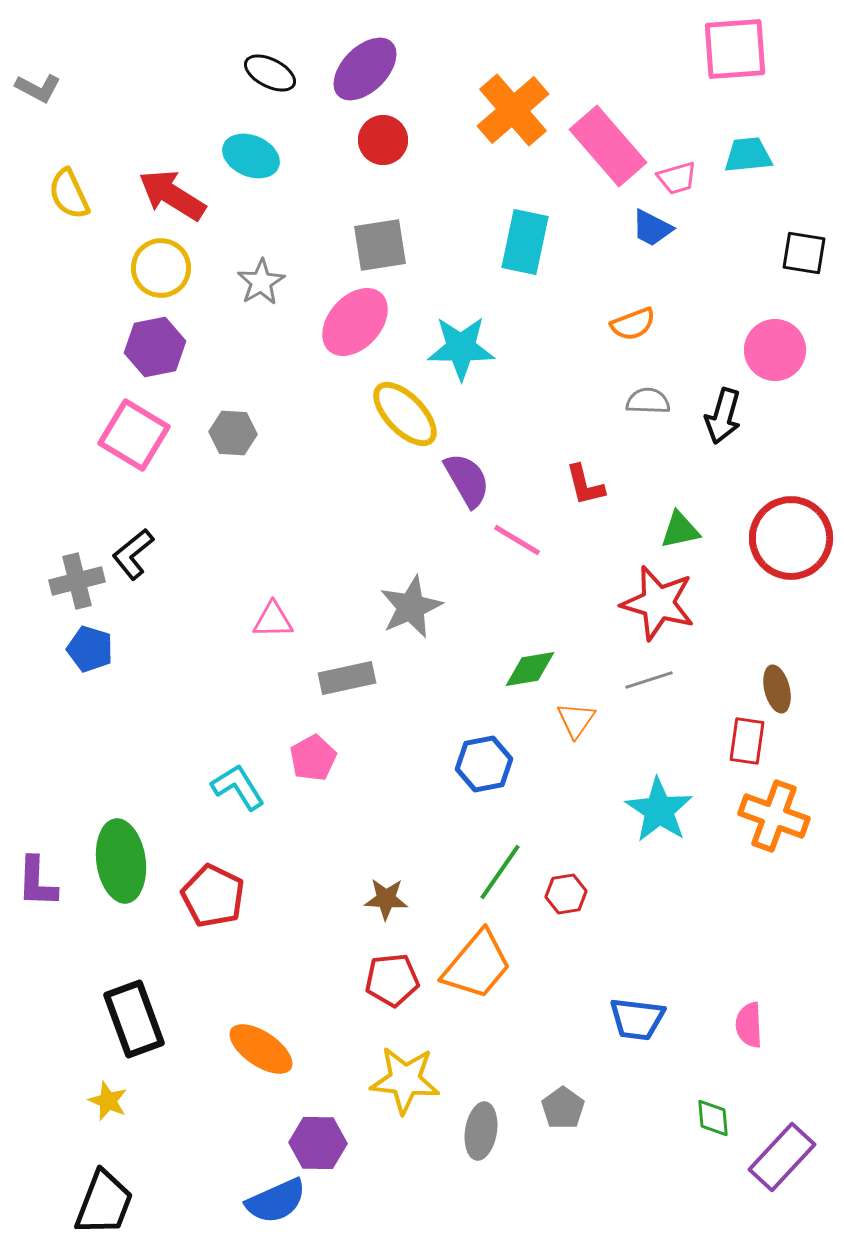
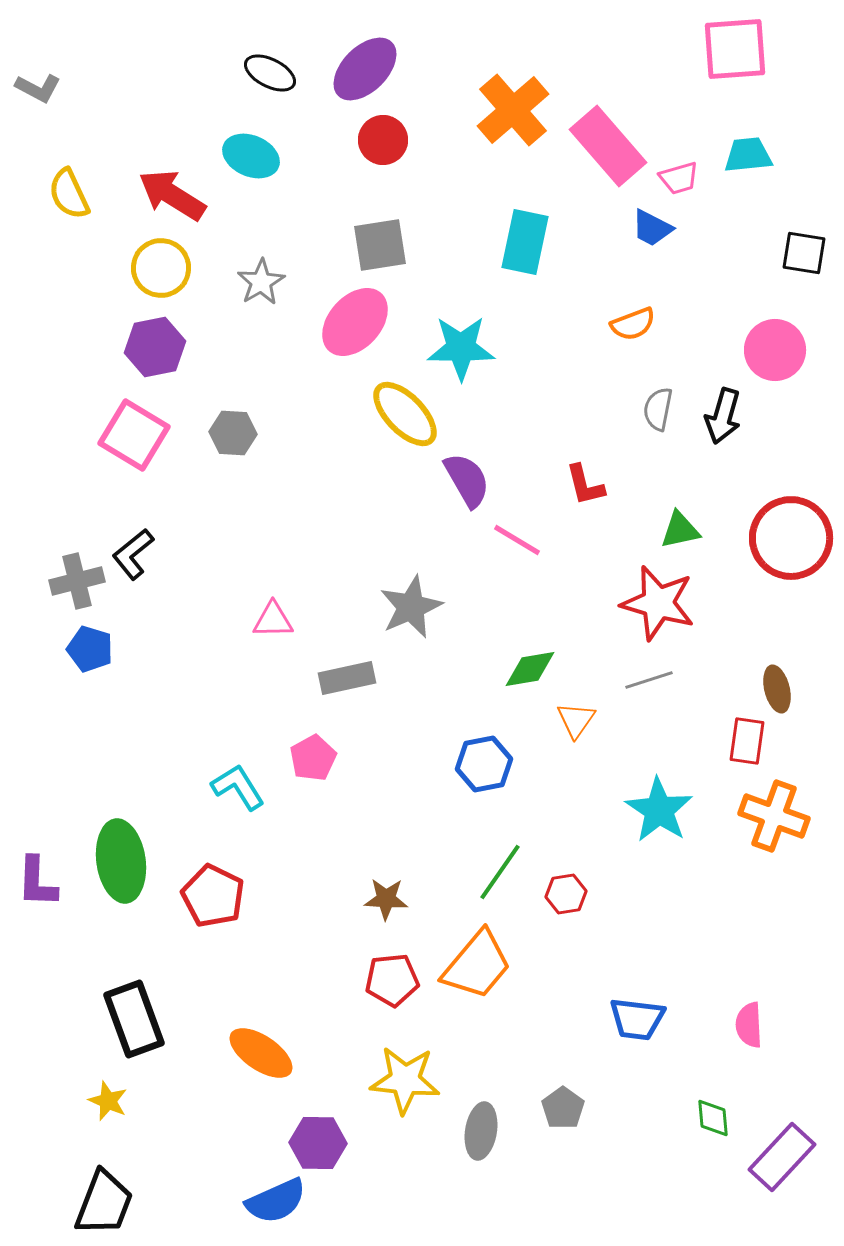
pink trapezoid at (677, 178): moved 2 px right
gray semicircle at (648, 401): moved 10 px right, 8 px down; rotated 81 degrees counterclockwise
orange ellipse at (261, 1049): moved 4 px down
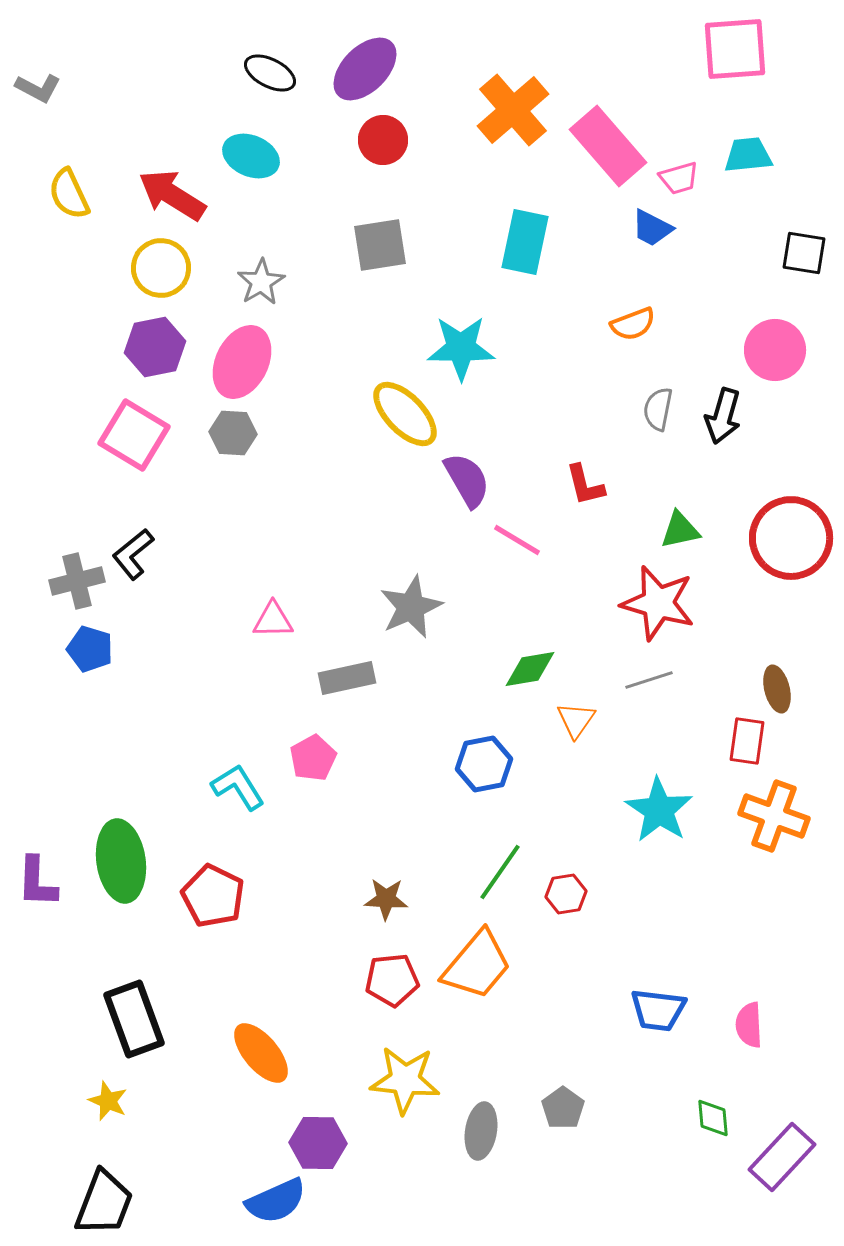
pink ellipse at (355, 322): moved 113 px left, 40 px down; rotated 16 degrees counterclockwise
blue trapezoid at (637, 1019): moved 21 px right, 9 px up
orange ellipse at (261, 1053): rotated 16 degrees clockwise
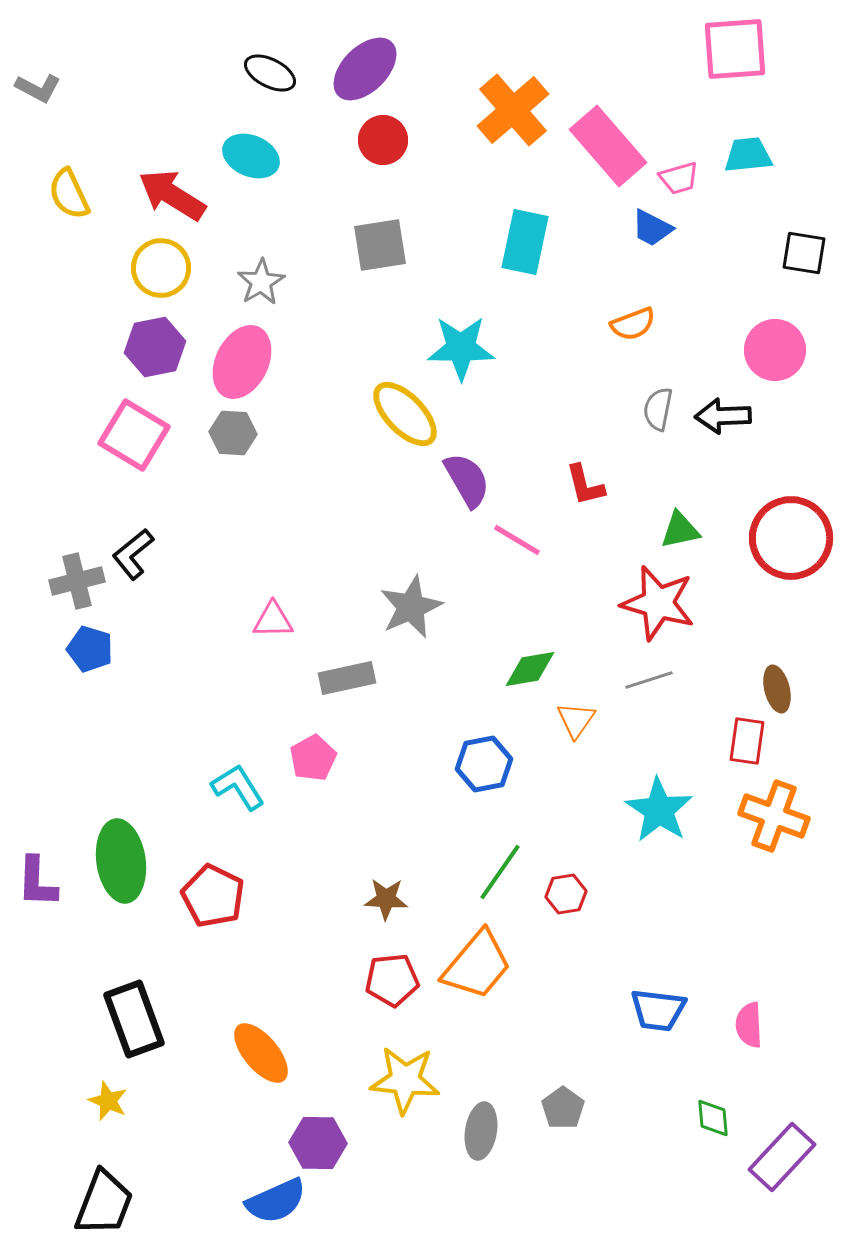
black arrow at (723, 416): rotated 72 degrees clockwise
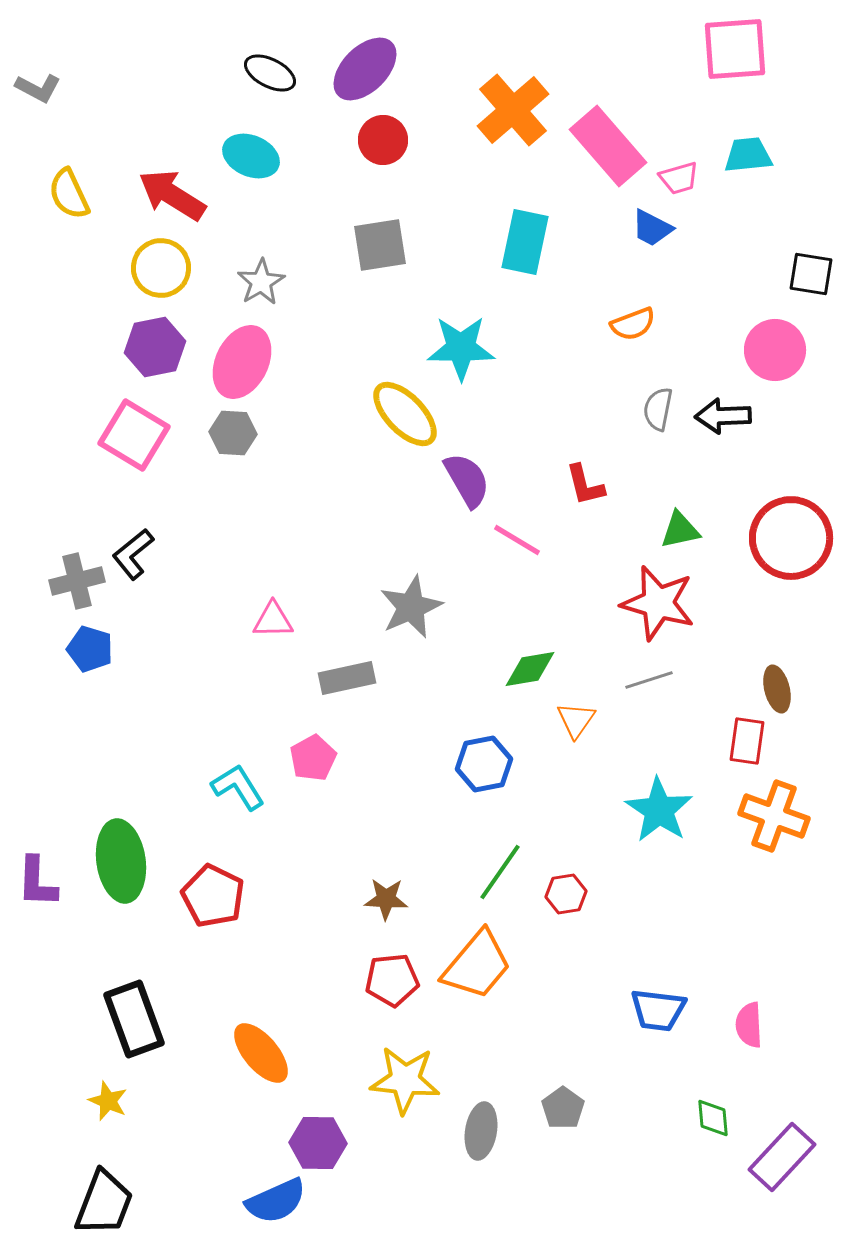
black square at (804, 253): moved 7 px right, 21 px down
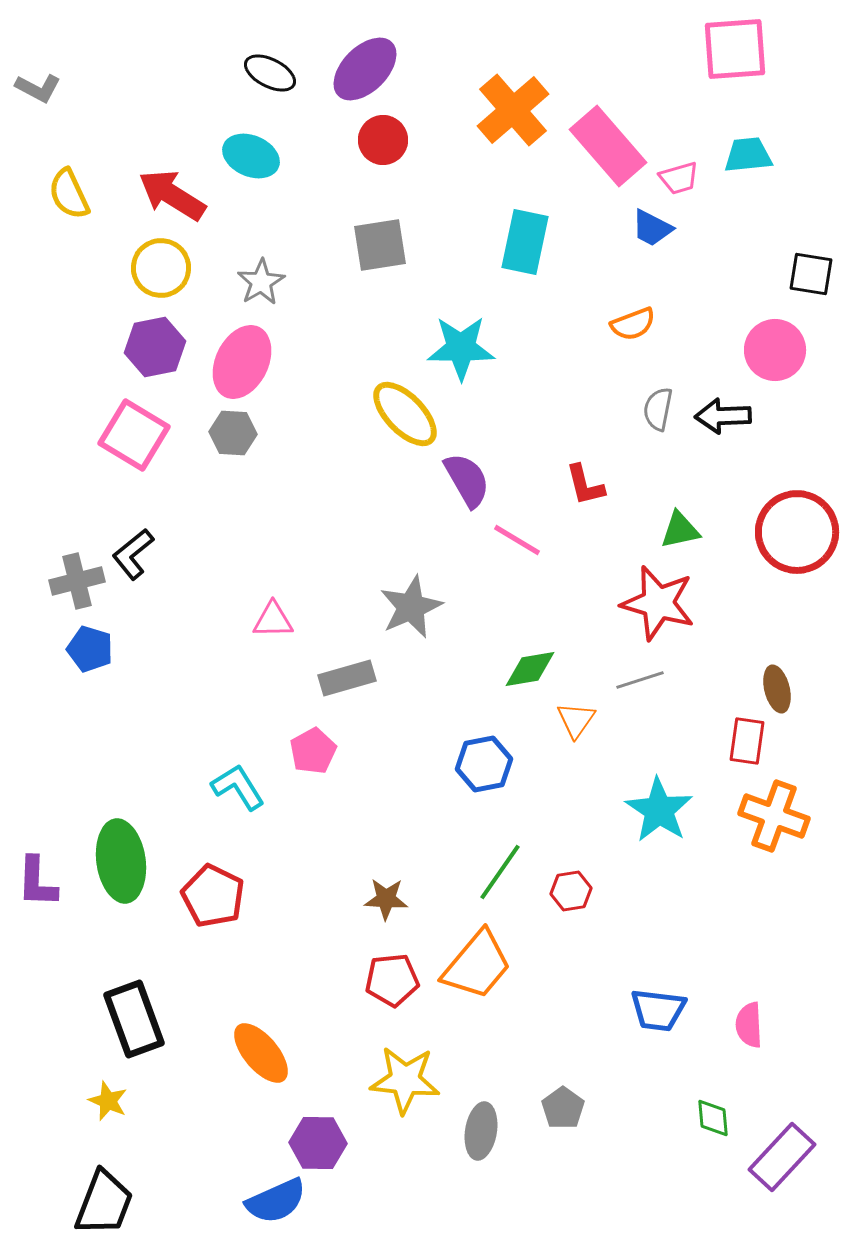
red circle at (791, 538): moved 6 px right, 6 px up
gray rectangle at (347, 678): rotated 4 degrees counterclockwise
gray line at (649, 680): moved 9 px left
pink pentagon at (313, 758): moved 7 px up
red hexagon at (566, 894): moved 5 px right, 3 px up
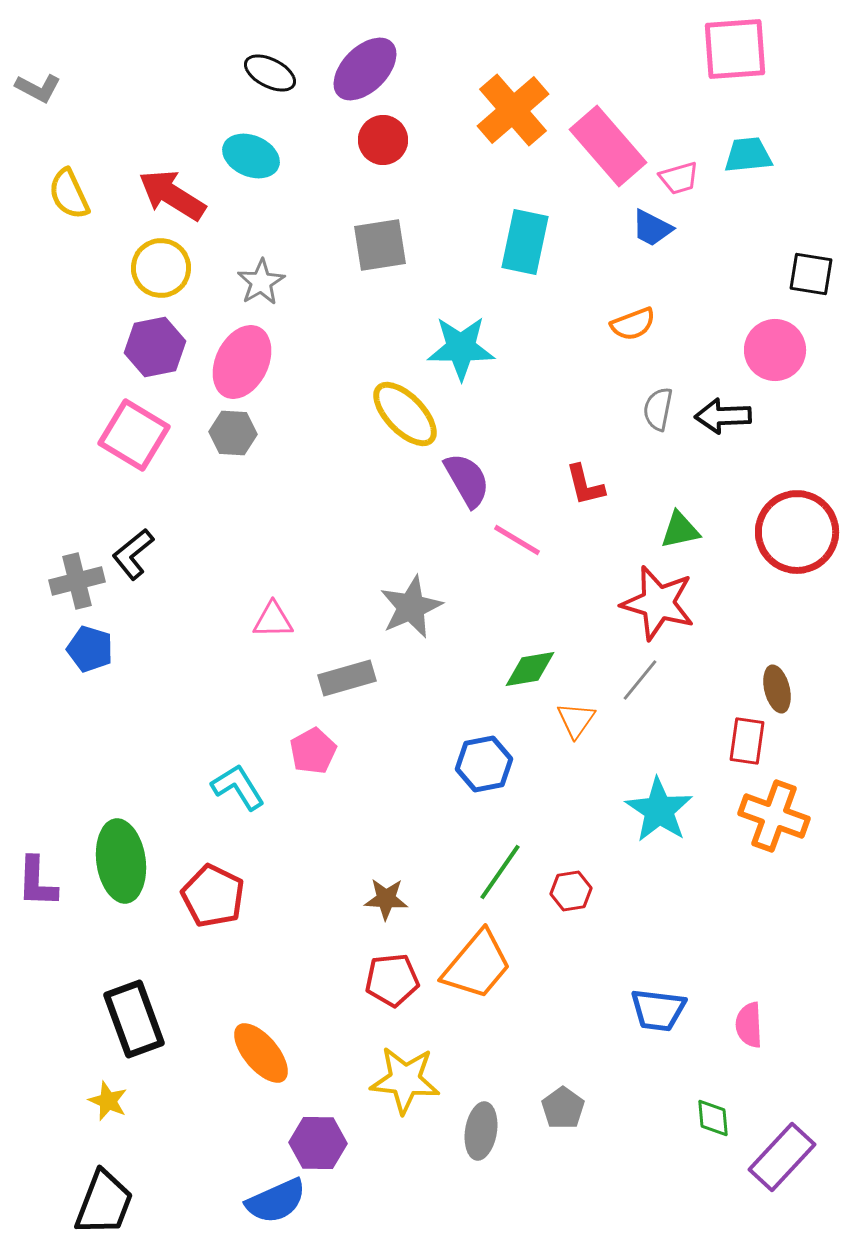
gray line at (640, 680): rotated 33 degrees counterclockwise
